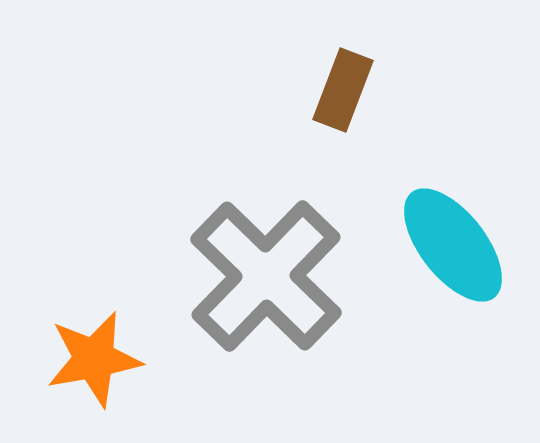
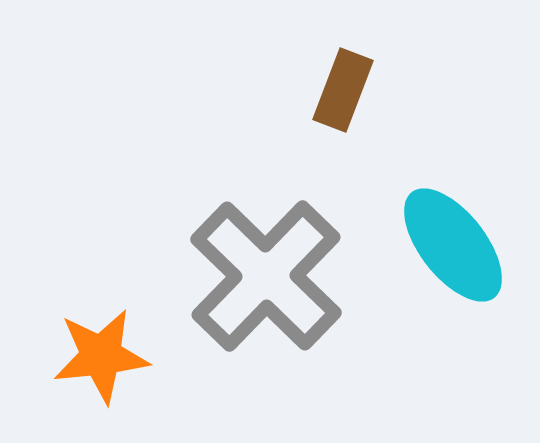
orange star: moved 7 px right, 3 px up; rotated 4 degrees clockwise
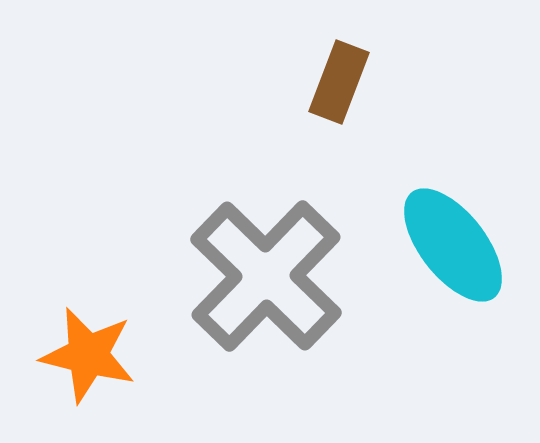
brown rectangle: moved 4 px left, 8 px up
orange star: moved 13 px left, 1 px up; rotated 20 degrees clockwise
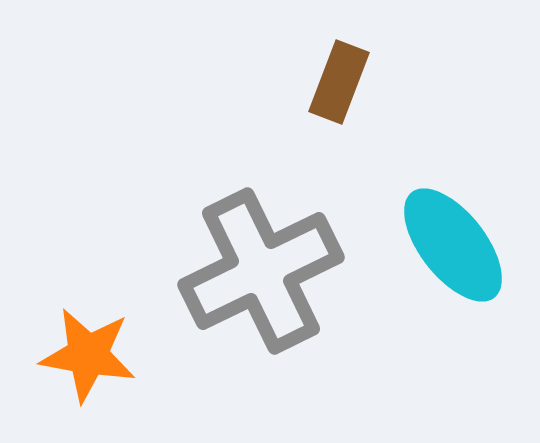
gray cross: moved 5 px left, 5 px up; rotated 20 degrees clockwise
orange star: rotated 4 degrees counterclockwise
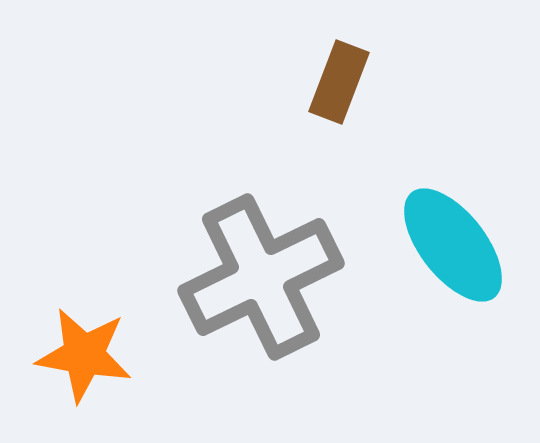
gray cross: moved 6 px down
orange star: moved 4 px left
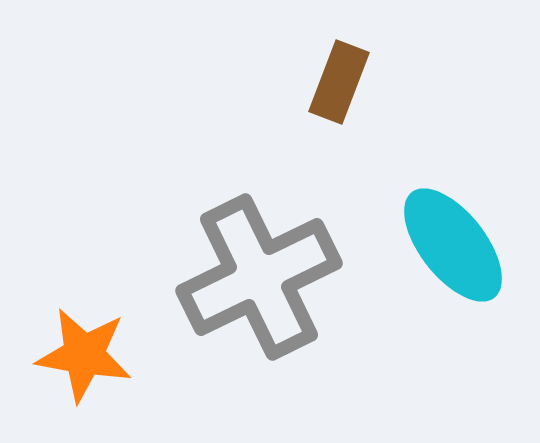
gray cross: moved 2 px left
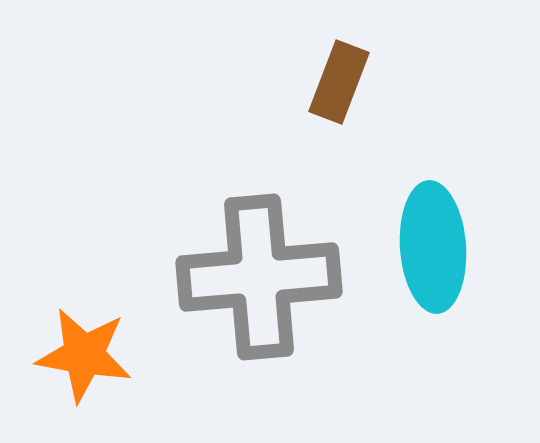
cyan ellipse: moved 20 px left, 2 px down; rotated 34 degrees clockwise
gray cross: rotated 21 degrees clockwise
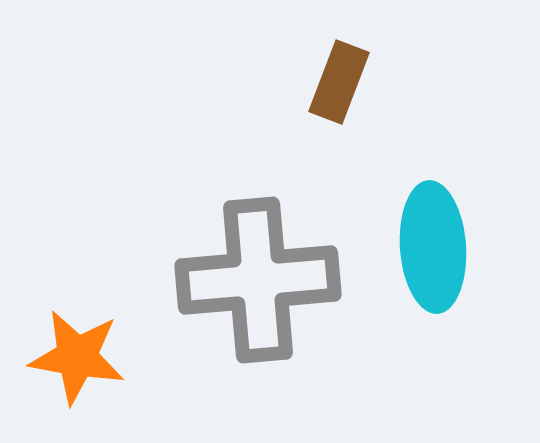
gray cross: moved 1 px left, 3 px down
orange star: moved 7 px left, 2 px down
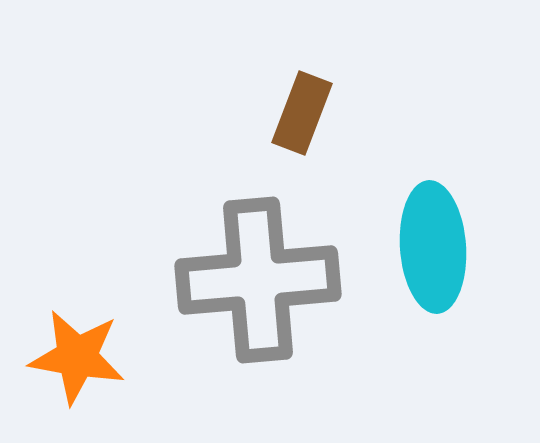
brown rectangle: moved 37 px left, 31 px down
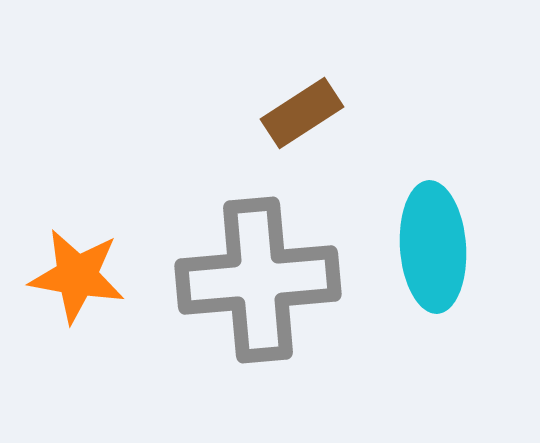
brown rectangle: rotated 36 degrees clockwise
orange star: moved 81 px up
